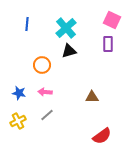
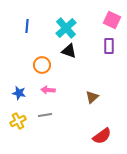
blue line: moved 2 px down
purple rectangle: moved 1 px right, 2 px down
black triangle: rotated 35 degrees clockwise
pink arrow: moved 3 px right, 2 px up
brown triangle: rotated 40 degrees counterclockwise
gray line: moved 2 px left; rotated 32 degrees clockwise
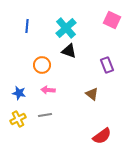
purple rectangle: moved 2 px left, 19 px down; rotated 21 degrees counterclockwise
brown triangle: moved 3 px up; rotated 40 degrees counterclockwise
yellow cross: moved 2 px up
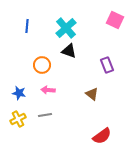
pink square: moved 3 px right
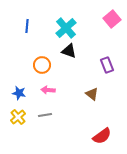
pink square: moved 3 px left, 1 px up; rotated 24 degrees clockwise
yellow cross: moved 2 px up; rotated 14 degrees counterclockwise
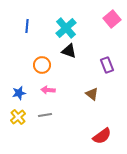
blue star: rotated 24 degrees counterclockwise
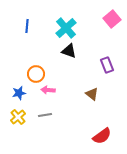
orange circle: moved 6 px left, 9 px down
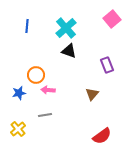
orange circle: moved 1 px down
brown triangle: rotated 32 degrees clockwise
yellow cross: moved 12 px down
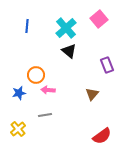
pink square: moved 13 px left
black triangle: rotated 21 degrees clockwise
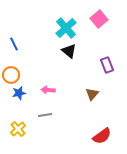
blue line: moved 13 px left, 18 px down; rotated 32 degrees counterclockwise
orange circle: moved 25 px left
